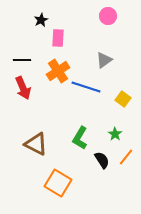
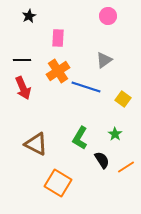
black star: moved 12 px left, 4 px up
orange line: moved 10 px down; rotated 18 degrees clockwise
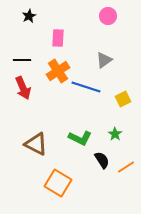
yellow square: rotated 28 degrees clockwise
green L-shape: rotated 95 degrees counterclockwise
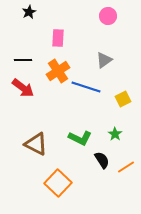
black star: moved 4 px up
black line: moved 1 px right
red arrow: rotated 30 degrees counterclockwise
orange square: rotated 12 degrees clockwise
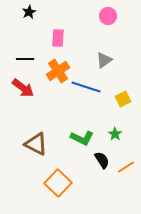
black line: moved 2 px right, 1 px up
green L-shape: moved 2 px right
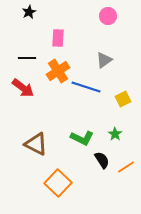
black line: moved 2 px right, 1 px up
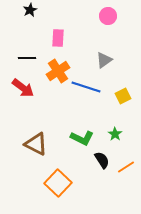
black star: moved 1 px right, 2 px up
yellow square: moved 3 px up
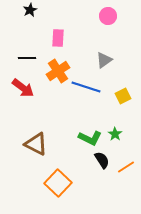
green L-shape: moved 8 px right
